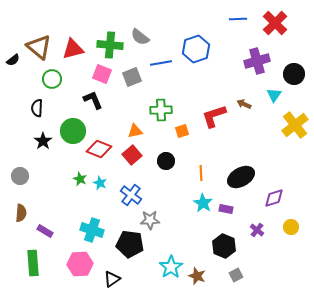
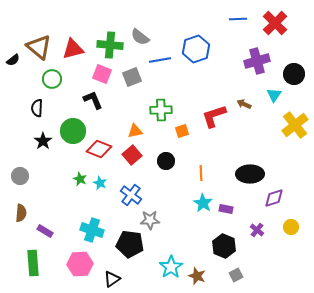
blue line at (161, 63): moved 1 px left, 3 px up
black ellipse at (241, 177): moved 9 px right, 3 px up; rotated 28 degrees clockwise
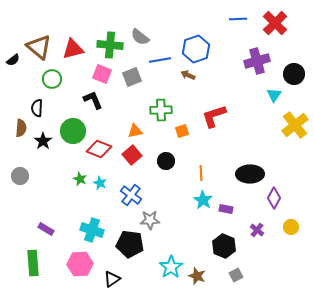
brown arrow at (244, 104): moved 56 px left, 29 px up
purple diamond at (274, 198): rotated 45 degrees counterclockwise
cyan star at (203, 203): moved 3 px up
brown semicircle at (21, 213): moved 85 px up
purple rectangle at (45, 231): moved 1 px right, 2 px up
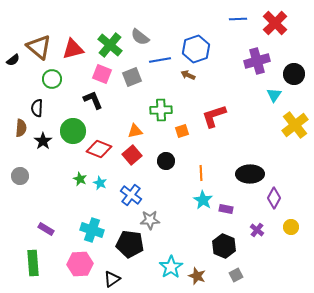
green cross at (110, 45): rotated 35 degrees clockwise
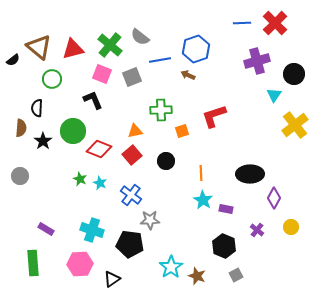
blue line at (238, 19): moved 4 px right, 4 px down
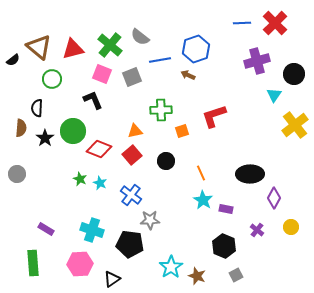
black star at (43, 141): moved 2 px right, 3 px up
orange line at (201, 173): rotated 21 degrees counterclockwise
gray circle at (20, 176): moved 3 px left, 2 px up
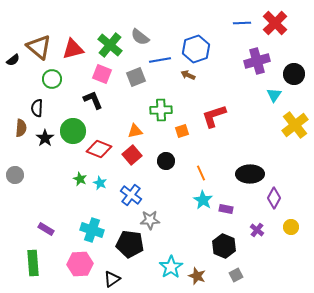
gray square at (132, 77): moved 4 px right
gray circle at (17, 174): moved 2 px left, 1 px down
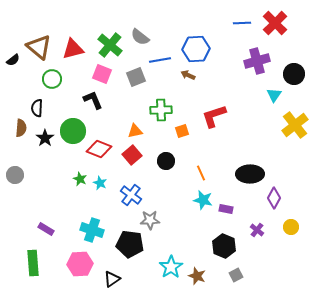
blue hexagon at (196, 49): rotated 16 degrees clockwise
cyan star at (203, 200): rotated 18 degrees counterclockwise
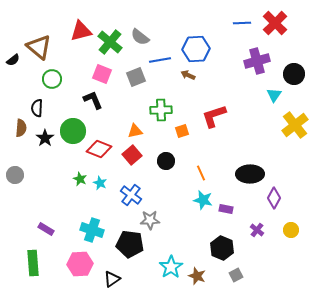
green cross at (110, 45): moved 3 px up
red triangle at (73, 49): moved 8 px right, 18 px up
yellow circle at (291, 227): moved 3 px down
black hexagon at (224, 246): moved 2 px left, 2 px down
